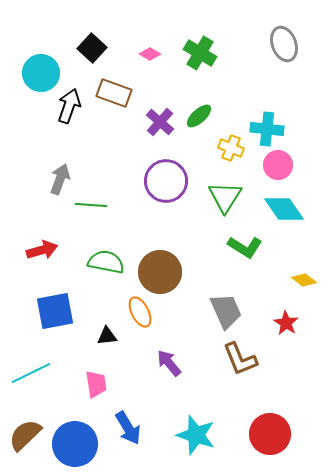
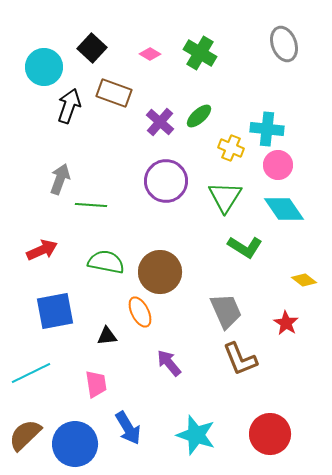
cyan circle: moved 3 px right, 6 px up
red arrow: rotated 8 degrees counterclockwise
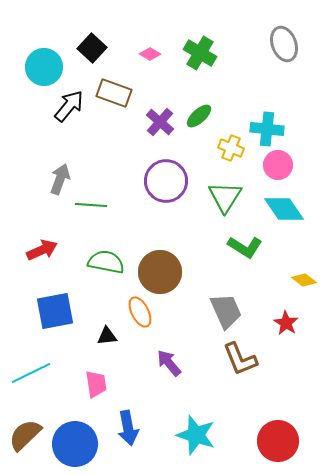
black arrow: rotated 20 degrees clockwise
blue arrow: rotated 20 degrees clockwise
red circle: moved 8 px right, 7 px down
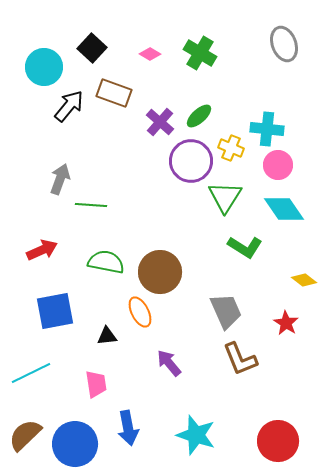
purple circle: moved 25 px right, 20 px up
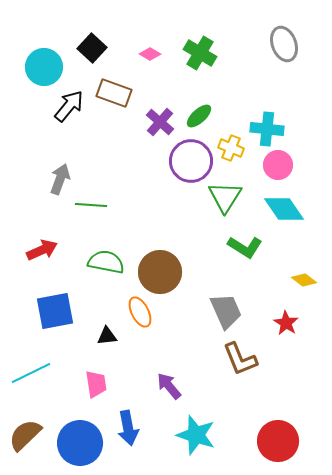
purple arrow: moved 23 px down
blue circle: moved 5 px right, 1 px up
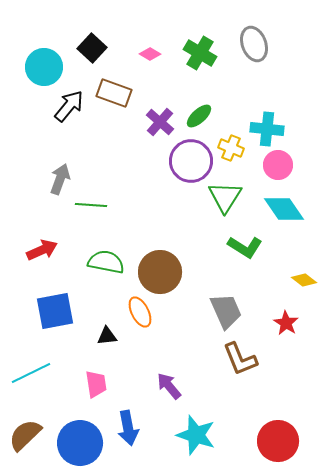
gray ellipse: moved 30 px left
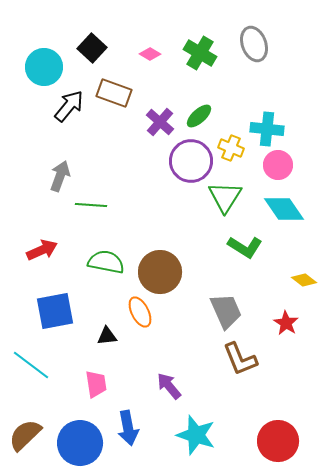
gray arrow: moved 3 px up
cyan line: moved 8 px up; rotated 63 degrees clockwise
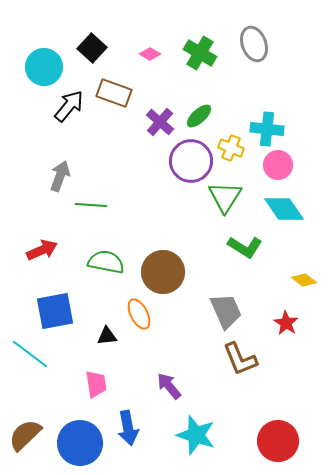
brown circle: moved 3 px right
orange ellipse: moved 1 px left, 2 px down
cyan line: moved 1 px left, 11 px up
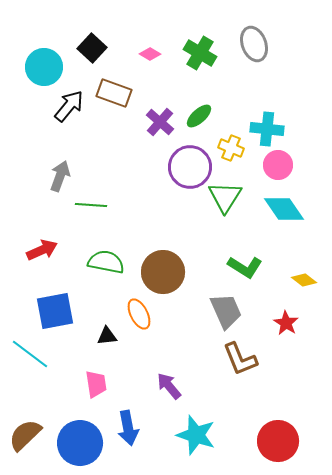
purple circle: moved 1 px left, 6 px down
green L-shape: moved 20 px down
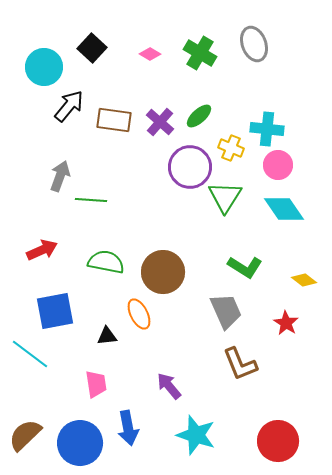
brown rectangle: moved 27 px down; rotated 12 degrees counterclockwise
green line: moved 5 px up
brown L-shape: moved 5 px down
